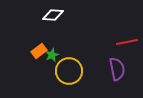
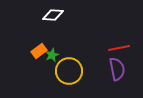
red line: moved 8 px left, 6 px down
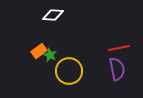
green star: moved 2 px left; rotated 24 degrees counterclockwise
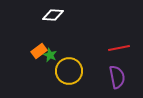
purple semicircle: moved 8 px down
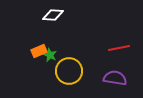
orange rectangle: rotated 14 degrees clockwise
purple semicircle: moved 2 px left, 1 px down; rotated 70 degrees counterclockwise
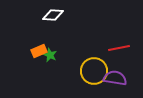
yellow circle: moved 25 px right
